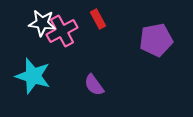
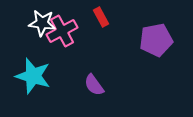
red rectangle: moved 3 px right, 2 px up
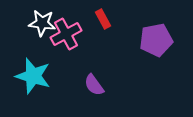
red rectangle: moved 2 px right, 2 px down
pink cross: moved 4 px right, 3 px down
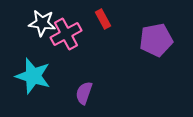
purple semicircle: moved 10 px left, 8 px down; rotated 55 degrees clockwise
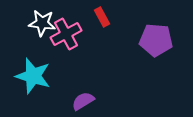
red rectangle: moved 1 px left, 2 px up
purple pentagon: rotated 16 degrees clockwise
purple semicircle: moved 1 px left, 8 px down; rotated 40 degrees clockwise
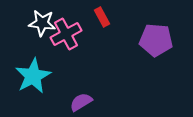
cyan star: rotated 27 degrees clockwise
purple semicircle: moved 2 px left, 1 px down
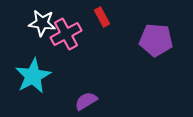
purple semicircle: moved 5 px right, 1 px up
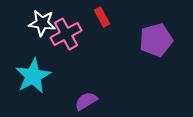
purple pentagon: rotated 20 degrees counterclockwise
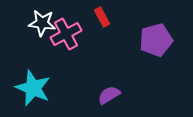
cyan star: moved 12 px down; rotated 21 degrees counterclockwise
purple semicircle: moved 23 px right, 6 px up
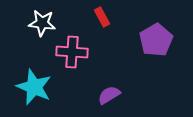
pink cross: moved 6 px right, 18 px down; rotated 32 degrees clockwise
purple pentagon: rotated 16 degrees counterclockwise
cyan star: moved 1 px right, 1 px up
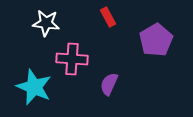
red rectangle: moved 6 px right
white star: moved 4 px right
pink cross: moved 7 px down
purple semicircle: moved 11 px up; rotated 35 degrees counterclockwise
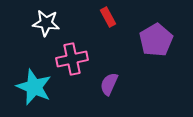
pink cross: rotated 16 degrees counterclockwise
